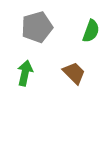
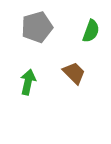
green arrow: moved 3 px right, 9 px down
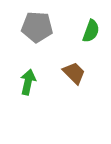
gray pentagon: rotated 20 degrees clockwise
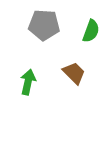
gray pentagon: moved 7 px right, 2 px up
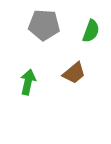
brown trapezoid: rotated 95 degrees clockwise
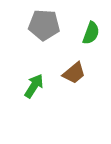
green semicircle: moved 2 px down
green arrow: moved 6 px right, 4 px down; rotated 20 degrees clockwise
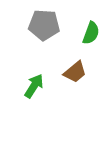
brown trapezoid: moved 1 px right, 1 px up
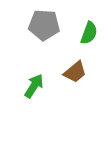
green semicircle: moved 2 px left
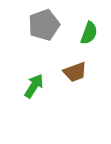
gray pentagon: rotated 24 degrees counterclockwise
brown trapezoid: rotated 20 degrees clockwise
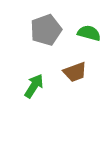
gray pentagon: moved 2 px right, 5 px down
green semicircle: rotated 95 degrees counterclockwise
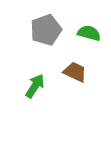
brown trapezoid: rotated 135 degrees counterclockwise
green arrow: moved 1 px right
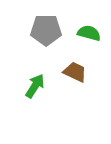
gray pentagon: rotated 20 degrees clockwise
